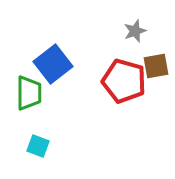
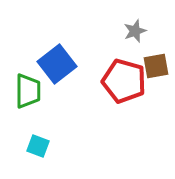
blue square: moved 4 px right
green trapezoid: moved 1 px left, 2 px up
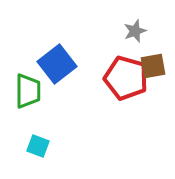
brown square: moved 3 px left
red pentagon: moved 2 px right, 3 px up
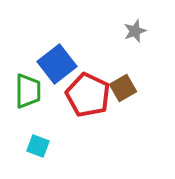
brown square: moved 30 px left, 22 px down; rotated 20 degrees counterclockwise
red pentagon: moved 38 px left, 17 px down; rotated 9 degrees clockwise
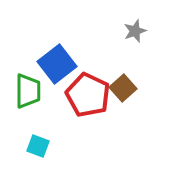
brown square: rotated 12 degrees counterclockwise
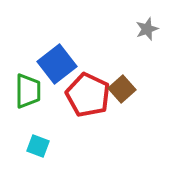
gray star: moved 12 px right, 2 px up
brown square: moved 1 px left, 1 px down
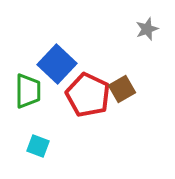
blue square: rotated 9 degrees counterclockwise
brown square: rotated 12 degrees clockwise
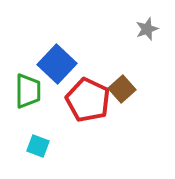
brown square: rotated 12 degrees counterclockwise
red pentagon: moved 5 px down
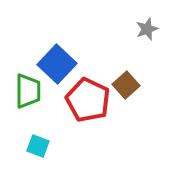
brown square: moved 4 px right, 4 px up
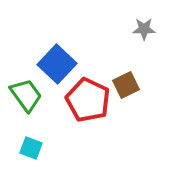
gray star: moved 3 px left; rotated 20 degrees clockwise
brown square: rotated 16 degrees clockwise
green trapezoid: moved 2 px left, 4 px down; rotated 36 degrees counterclockwise
cyan square: moved 7 px left, 2 px down
